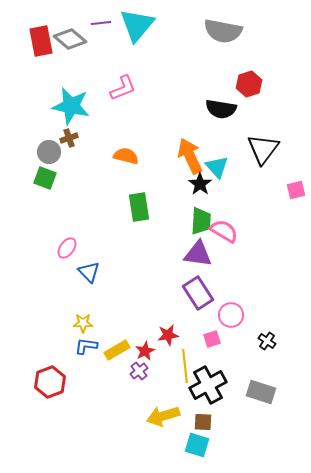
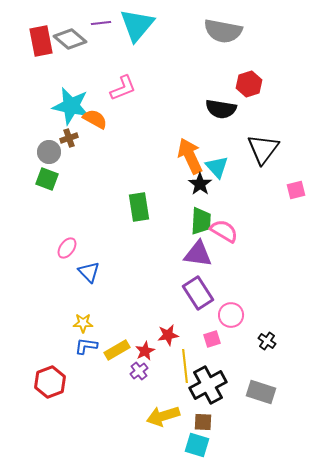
orange semicircle at (126, 156): moved 31 px left, 37 px up; rotated 15 degrees clockwise
green square at (45, 178): moved 2 px right, 1 px down
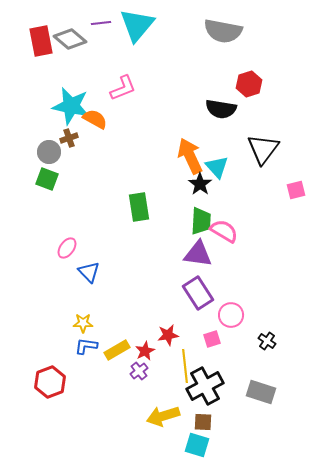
black cross at (208, 385): moved 3 px left, 1 px down
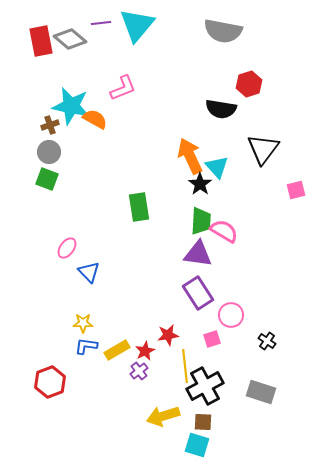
brown cross at (69, 138): moved 19 px left, 13 px up
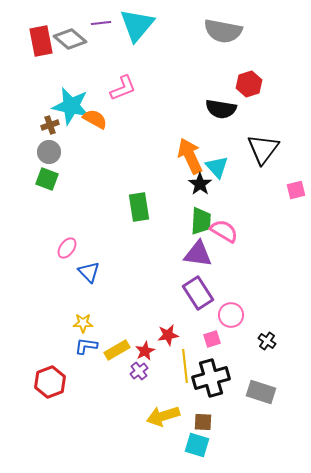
black cross at (205, 386): moved 6 px right, 8 px up; rotated 12 degrees clockwise
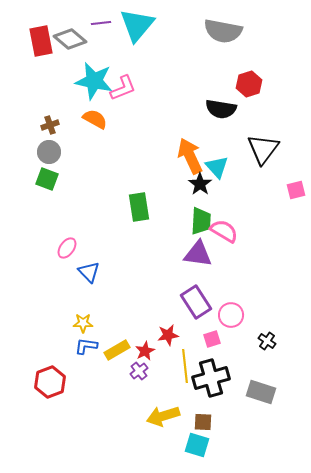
cyan star at (71, 106): moved 23 px right, 25 px up
purple rectangle at (198, 293): moved 2 px left, 9 px down
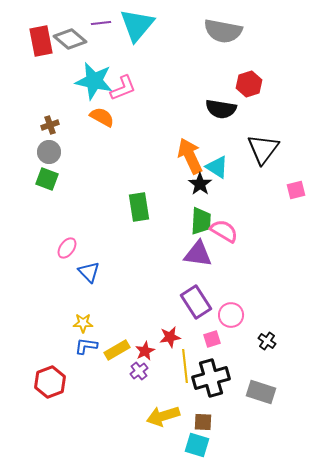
orange semicircle at (95, 119): moved 7 px right, 2 px up
cyan triangle at (217, 167): rotated 15 degrees counterclockwise
red star at (168, 335): moved 2 px right, 2 px down
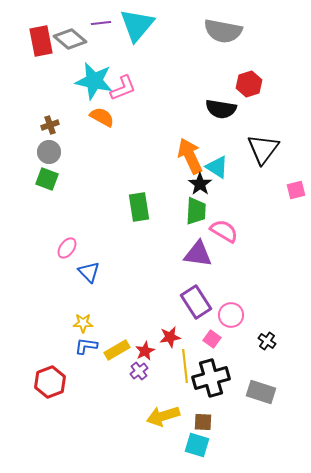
green trapezoid at (201, 221): moved 5 px left, 10 px up
pink square at (212, 339): rotated 36 degrees counterclockwise
